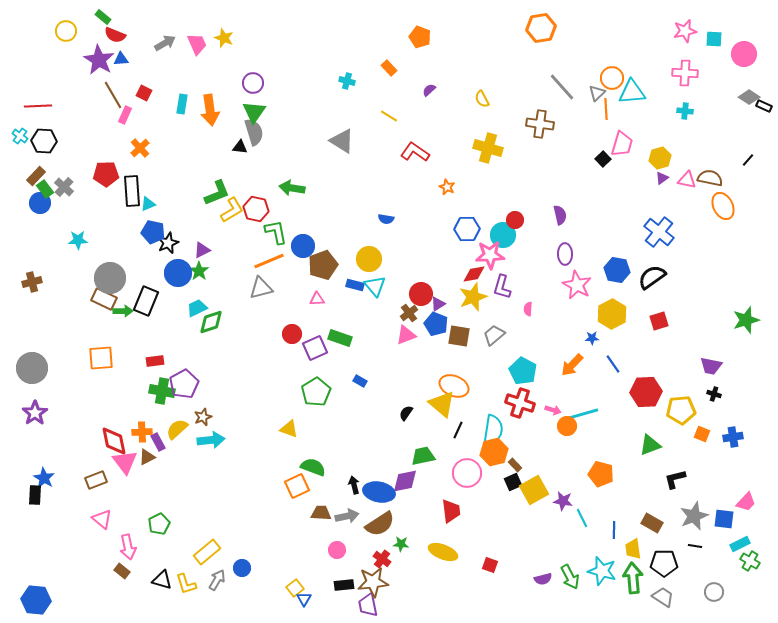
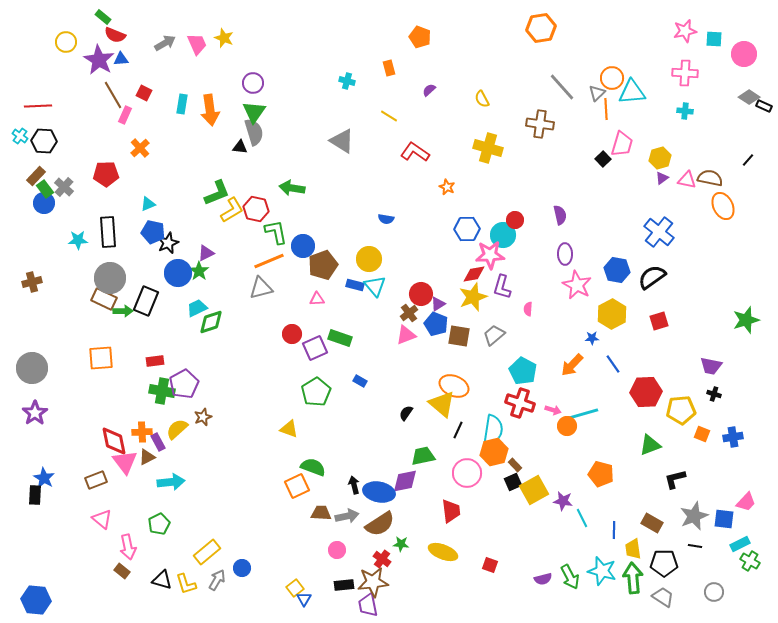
yellow circle at (66, 31): moved 11 px down
orange rectangle at (389, 68): rotated 28 degrees clockwise
black rectangle at (132, 191): moved 24 px left, 41 px down
blue circle at (40, 203): moved 4 px right
purple triangle at (202, 250): moved 4 px right, 3 px down
cyan arrow at (211, 440): moved 40 px left, 42 px down
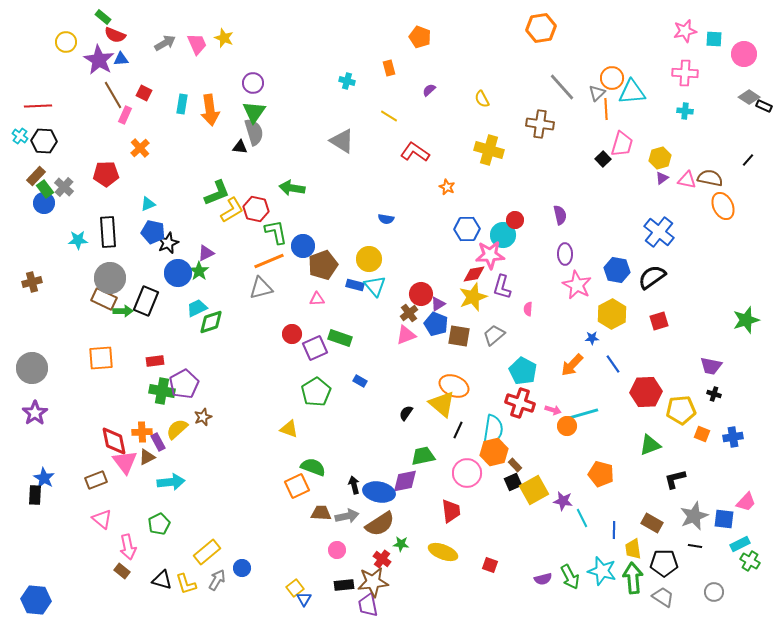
yellow cross at (488, 148): moved 1 px right, 2 px down
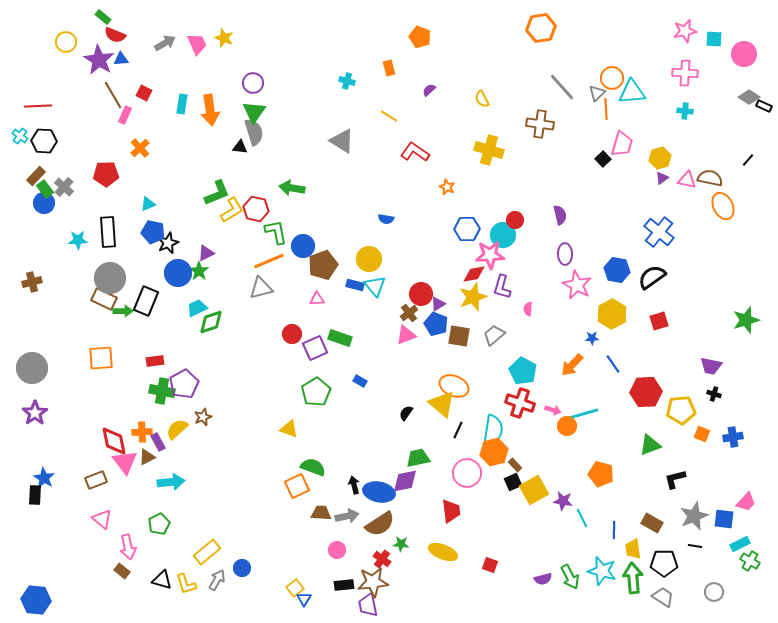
green trapezoid at (423, 456): moved 5 px left, 2 px down
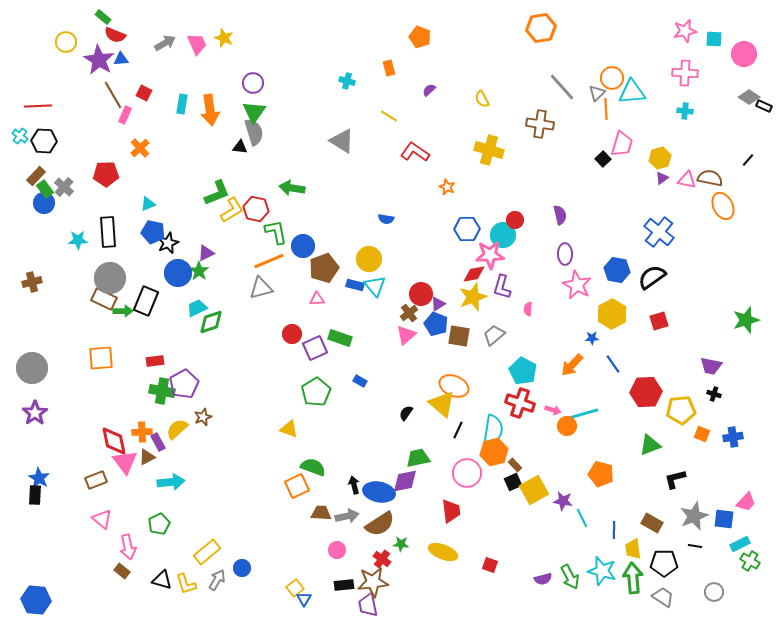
brown pentagon at (323, 265): moved 1 px right, 3 px down
pink triangle at (406, 335): rotated 20 degrees counterclockwise
blue star at (44, 478): moved 5 px left
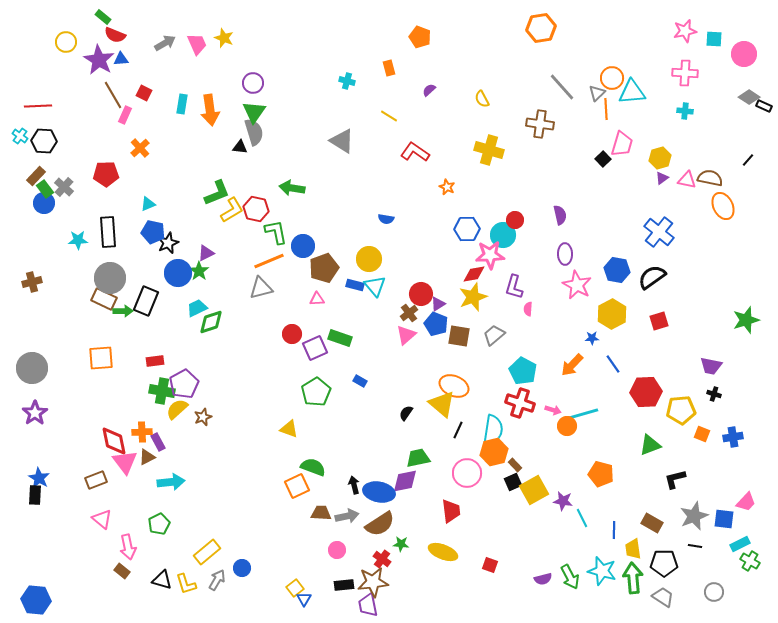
purple L-shape at (502, 287): moved 12 px right
yellow semicircle at (177, 429): moved 20 px up
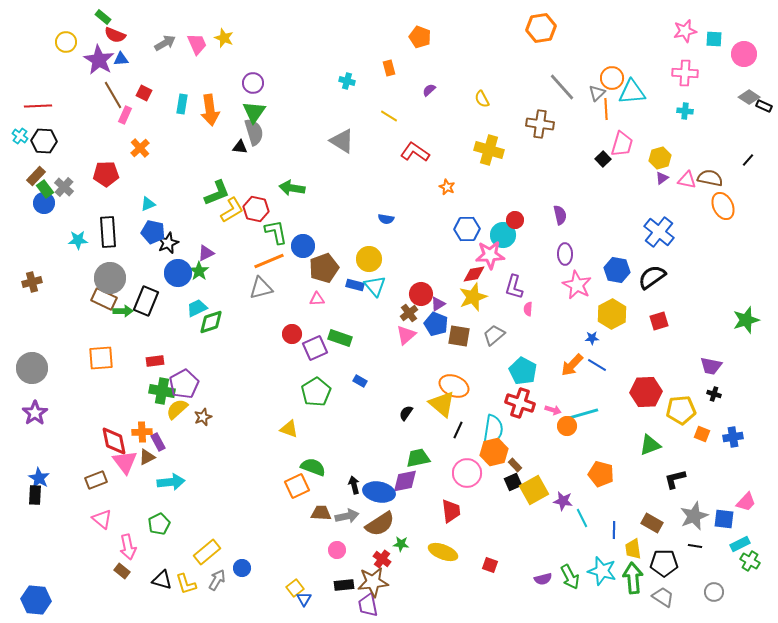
blue line at (613, 364): moved 16 px left, 1 px down; rotated 24 degrees counterclockwise
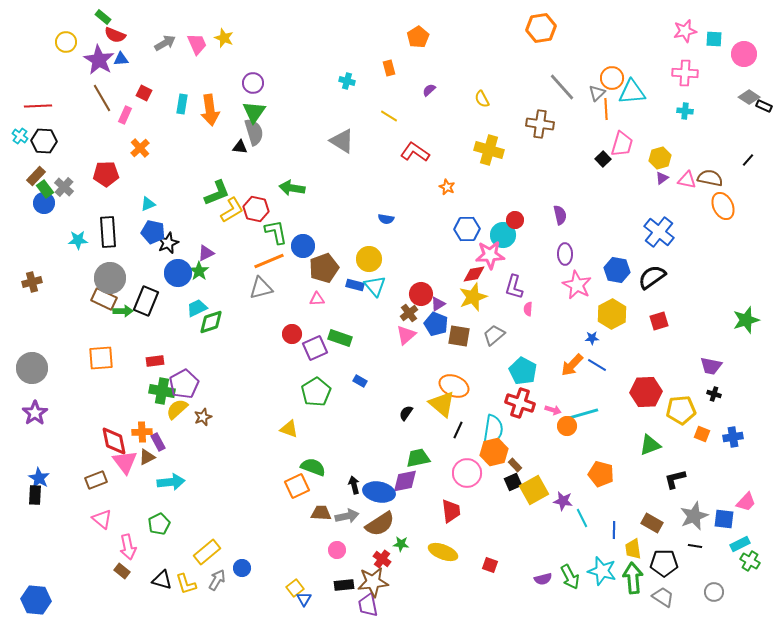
orange pentagon at (420, 37): moved 2 px left; rotated 20 degrees clockwise
brown line at (113, 95): moved 11 px left, 3 px down
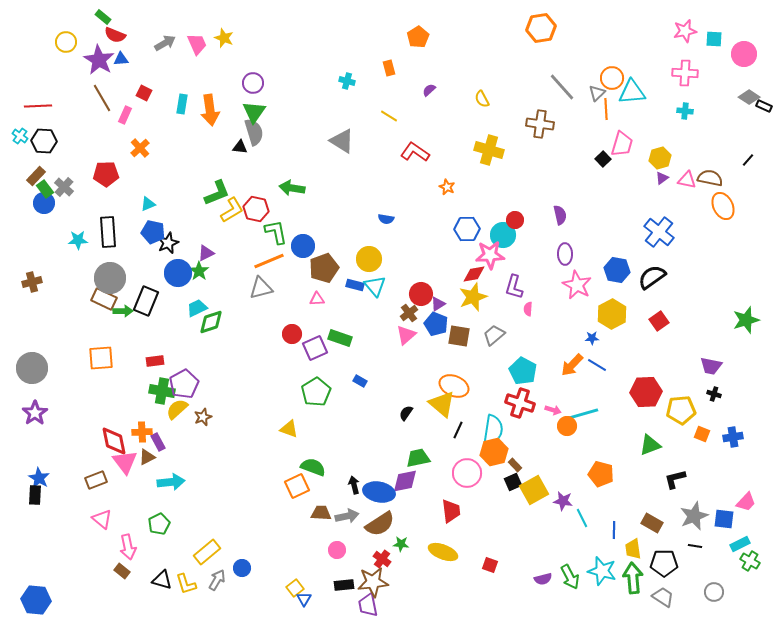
red square at (659, 321): rotated 18 degrees counterclockwise
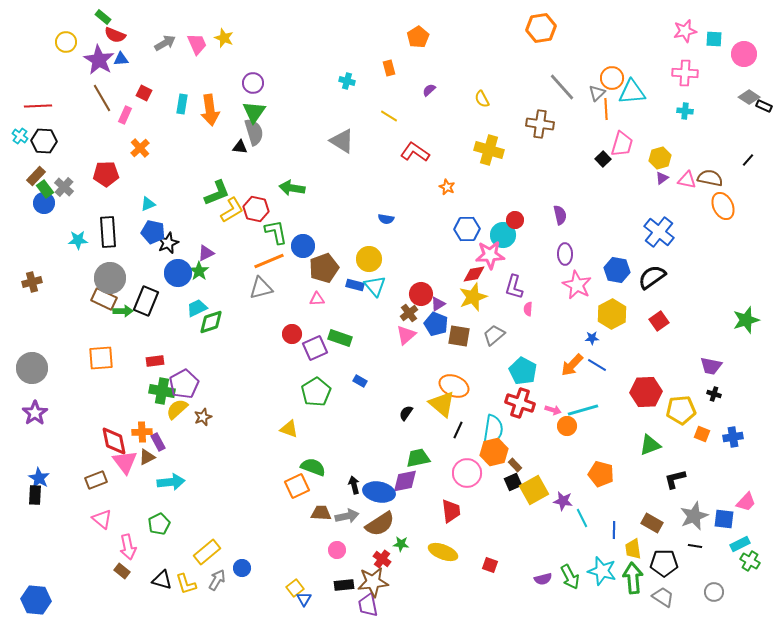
cyan line at (583, 414): moved 4 px up
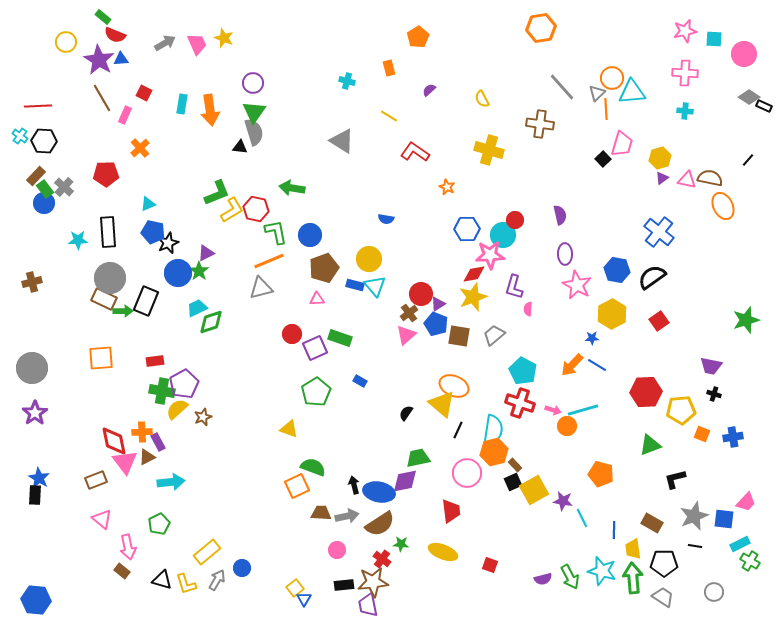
blue circle at (303, 246): moved 7 px right, 11 px up
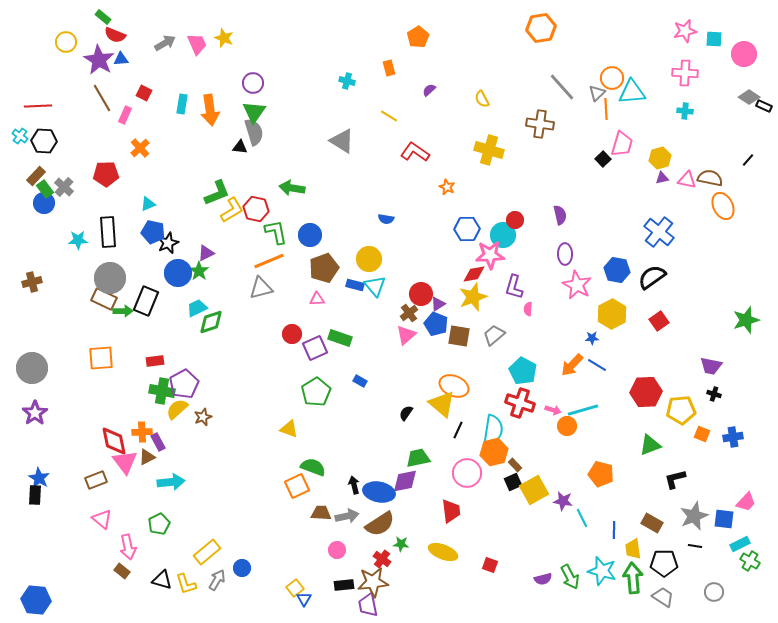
purple triangle at (662, 178): rotated 24 degrees clockwise
